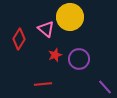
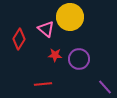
red star: rotated 24 degrees clockwise
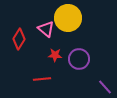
yellow circle: moved 2 px left, 1 px down
red line: moved 1 px left, 5 px up
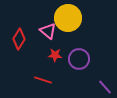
pink triangle: moved 2 px right, 2 px down
red line: moved 1 px right, 1 px down; rotated 24 degrees clockwise
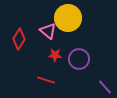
red line: moved 3 px right
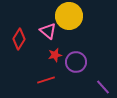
yellow circle: moved 1 px right, 2 px up
red star: rotated 16 degrees counterclockwise
purple circle: moved 3 px left, 3 px down
red line: rotated 36 degrees counterclockwise
purple line: moved 2 px left
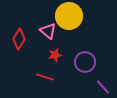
purple circle: moved 9 px right
red line: moved 1 px left, 3 px up; rotated 36 degrees clockwise
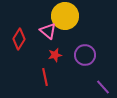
yellow circle: moved 4 px left
purple circle: moved 7 px up
red line: rotated 60 degrees clockwise
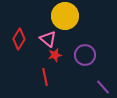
pink triangle: moved 8 px down
